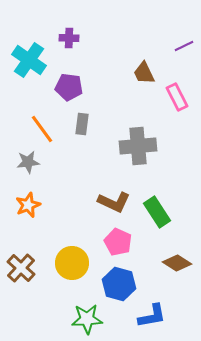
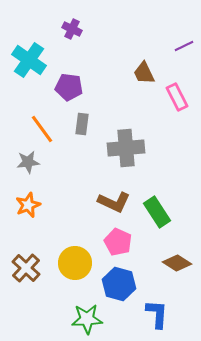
purple cross: moved 3 px right, 9 px up; rotated 24 degrees clockwise
gray cross: moved 12 px left, 2 px down
yellow circle: moved 3 px right
brown cross: moved 5 px right
blue L-shape: moved 5 px right, 2 px up; rotated 76 degrees counterclockwise
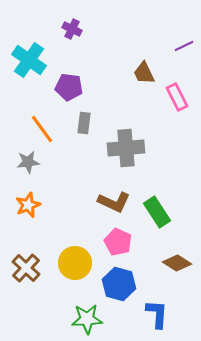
gray rectangle: moved 2 px right, 1 px up
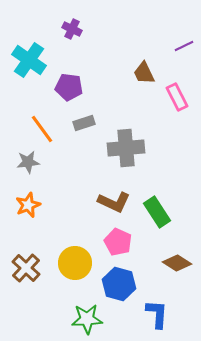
gray rectangle: rotated 65 degrees clockwise
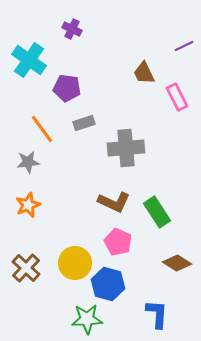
purple pentagon: moved 2 px left, 1 px down
blue hexagon: moved 11 px left
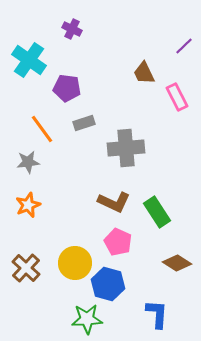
purple line: rotated 18 degrees counterclockwise
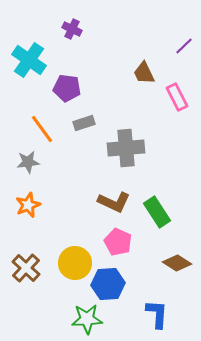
blue hexagon: rotated 20 degrees counterclockwise
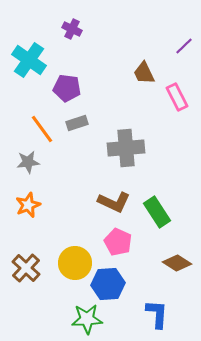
gray rectangle: moved 7 px left
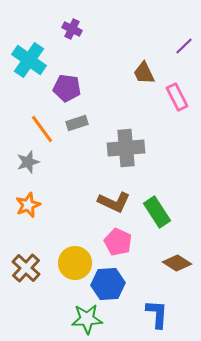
gray star: rotated 10 degrees counterclockwise
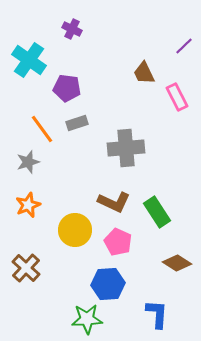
yellow circle: moved 33 px up
